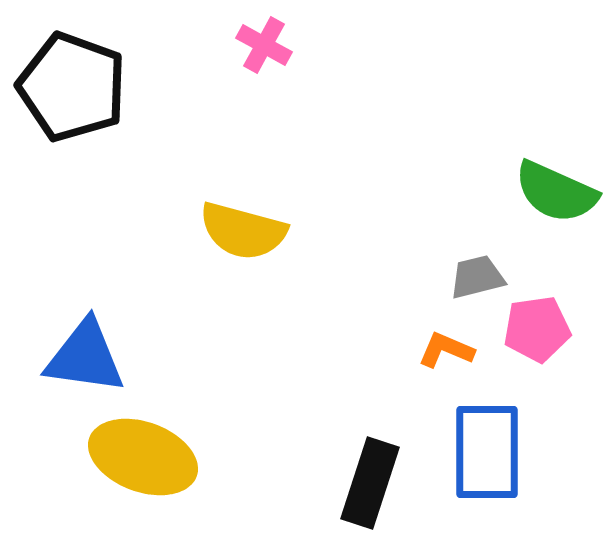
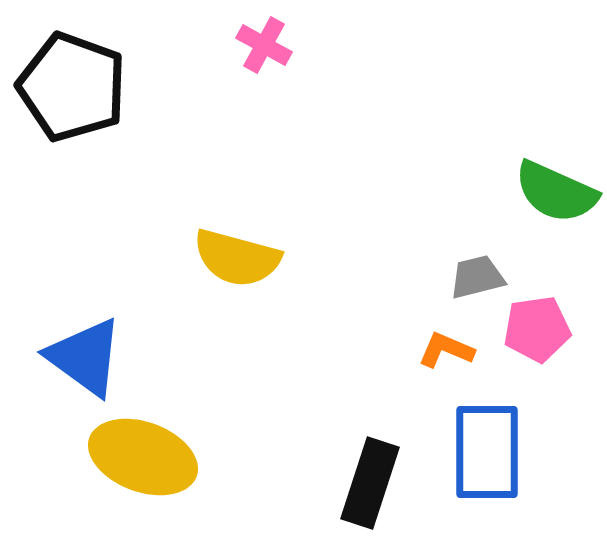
yellow semicircle: moved 6 px left, 27 px down
blue triangle: rotated 28 degrees clockwise
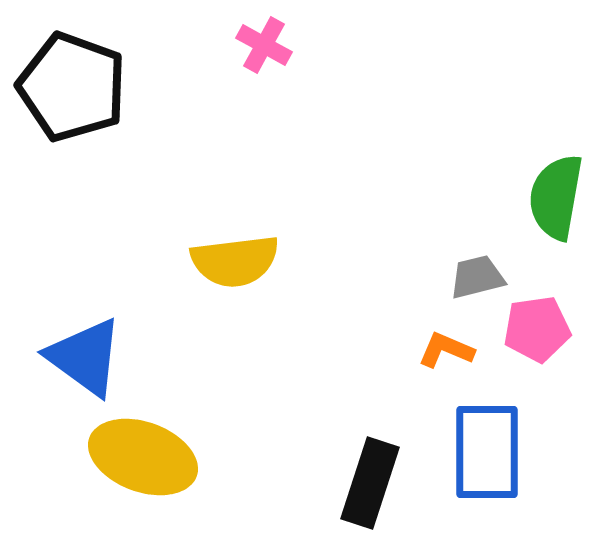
green semicircle: moved 5 px down; rotated 76 degrees clockwise
yellow semicircle: moved 2 px left, 3 px down; rotated 22 degrees counterclockwise
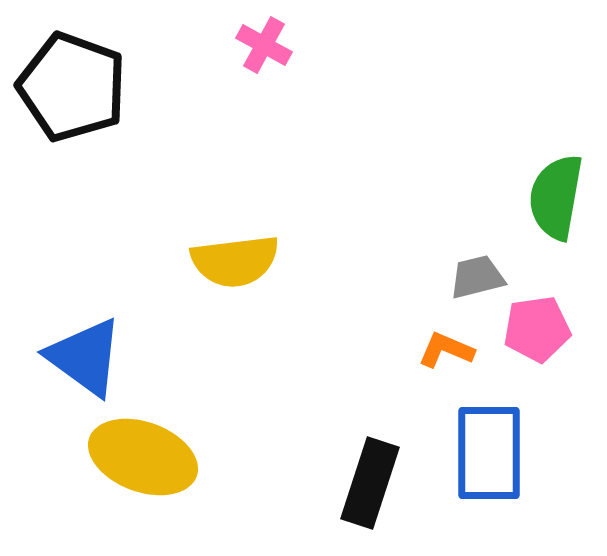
blue rectangle: moved 2 px right, 1 px down
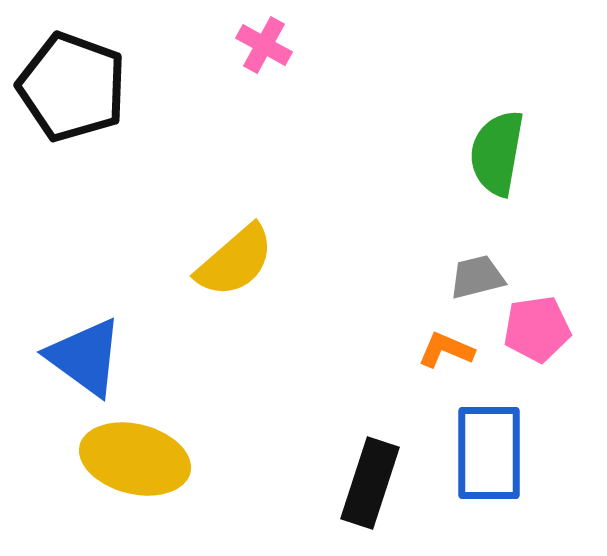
green semicircle: moved 59 px left, 44 px up
yellow semicircle: rotated 34 degrees counterclockwise
yellow ellipse: moved 8 px left, 2 px down; rotated 6 degrees counterclockwise
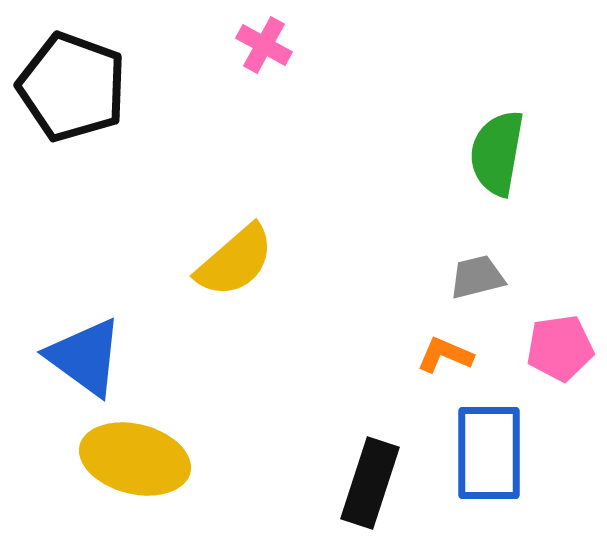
pink pentagon: moved 23 px right, 19 px down
orange L-shape: moved 1 px left, 5 px down
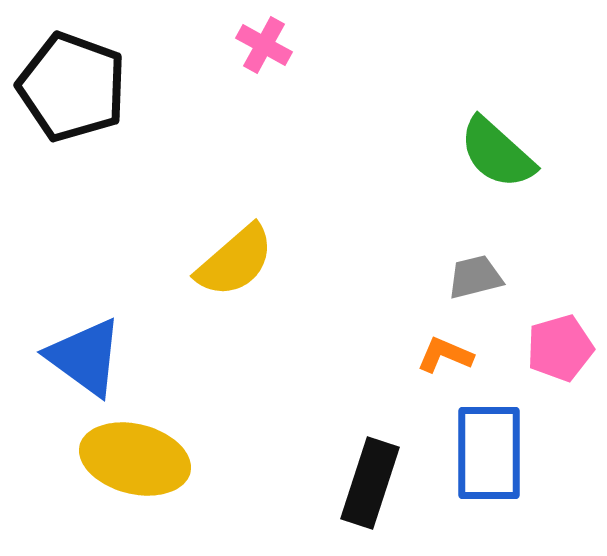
green semicircle: rotated 58 degrees counterclockwise
gray trapezoid: moved 2 px left
pink pentagon: rotated 8 degrees counterclockwise
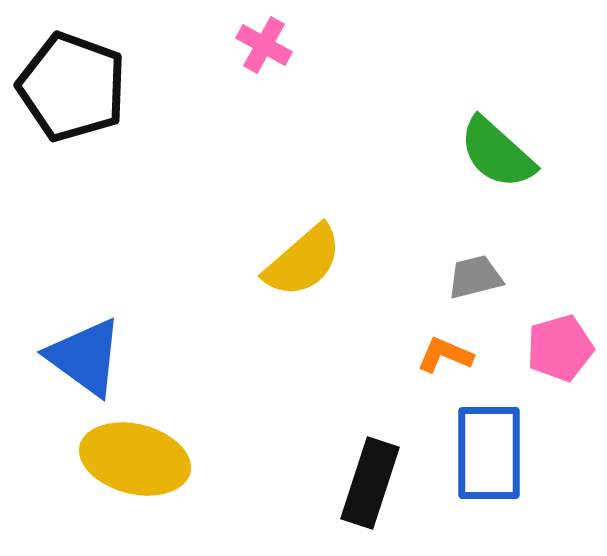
yellow semicircle: moved 68 px right
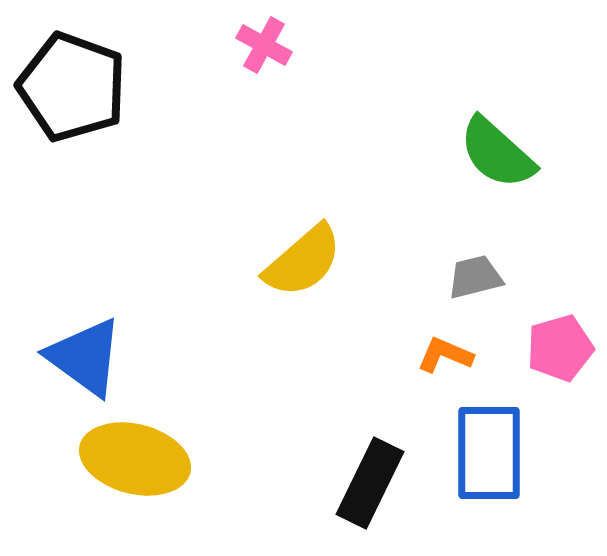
black rectangle: rotated 8 degrees clockwise
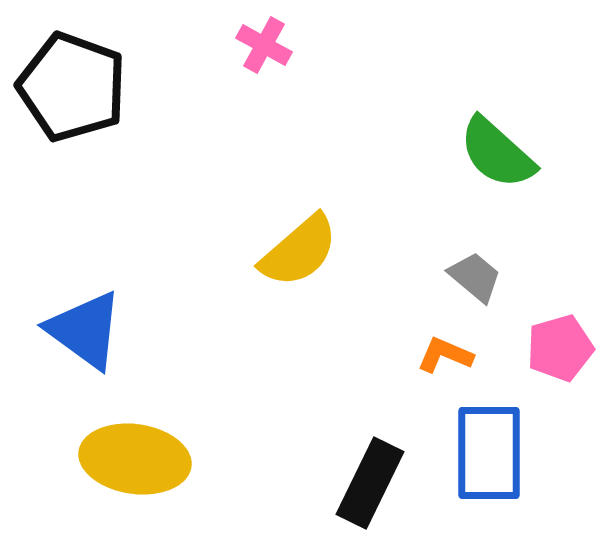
yellow semicircle: moved 4 px left, 10 px up
gray trapezoid: rotated 54 degrees clockwise
blue triangle: moved 27 px up
yellow ellipse: rotated 6 degrees counterclockwise
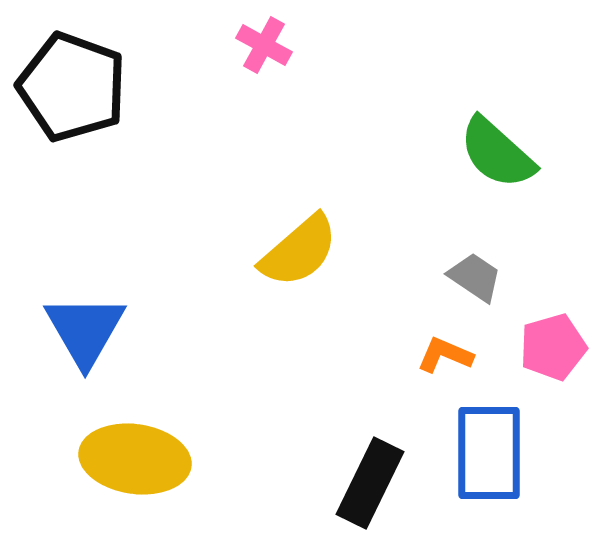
gray trapezoid: rotated 6 degrees counterclockwise
blue triangle: rotated 24 degrees clockwise
pink pentagon: moved 7 px left, 1 px up
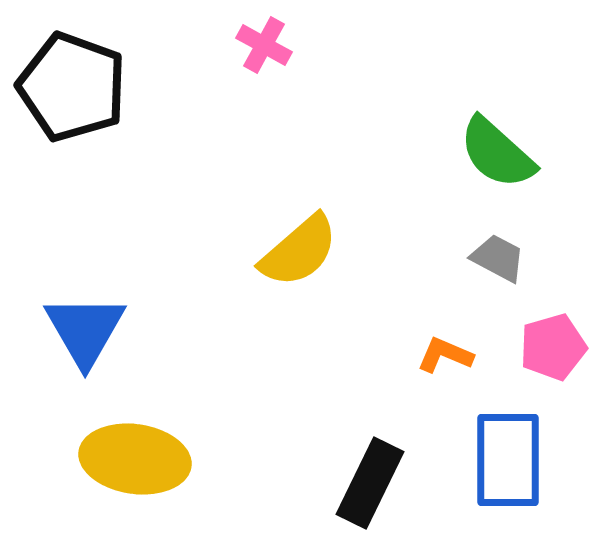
gray trapezoid: moved 23 px right, 19 px up; rotated 6 degrees counterclockwise
blue rectangle: moved 19 px right, 7 px down
